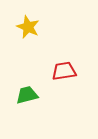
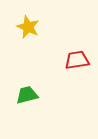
red trapezoid: moved 13 px right, 11 px up
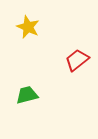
red trapezoid: rotated 30 degrees counterclockwise
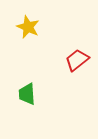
green trapezoid: moved 1 px up; rotated 80 degrees counterclockwise
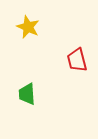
red trapezoid: rotated 65 degrees counterclockwise
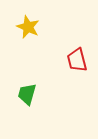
green trapezoid: rotated 20 degrees clockwise
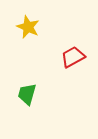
red trapezoid: moved 4 px left, 3 px up; rotated 75 degrees clockwise
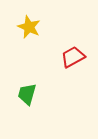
yellow star: moved 1 px right
